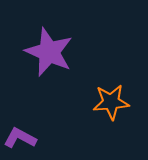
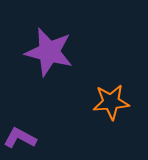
purple star: rotated 9 degrees counterclockwise
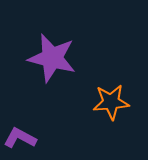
purple star: moved 3 px right, 6 px down
